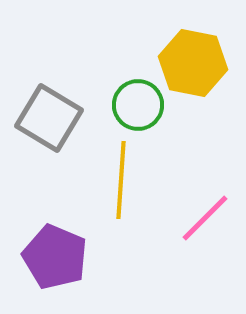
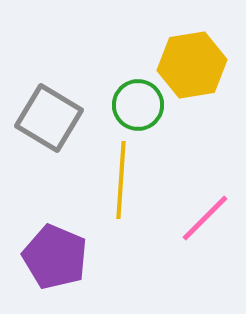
yellow hexagon: moved 1 px left, 2 px down; rotated 20 degrees counterclockwise
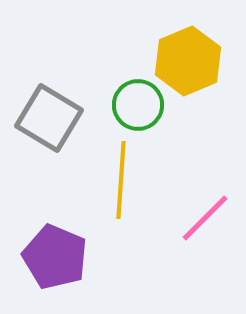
yellow hexagon: moved 4 px left, 4 px up; rotated 14 degrees counterclockwise
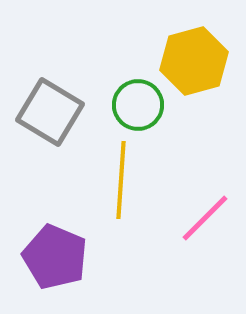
yellow hexagon: moved 6 px right; rotated 8 degrees clockwise
gray square: moved 1 px right, 6 px up
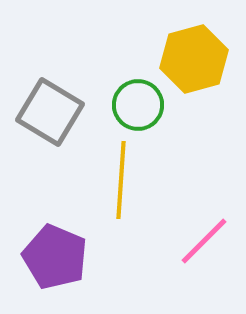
yellow hexagon: moved 2 px up
pink line: moved 1 px left, 23 px down
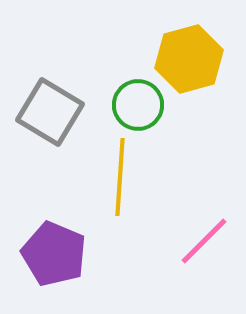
yellow hexagon: moved 5 px left
yellow line: moved 1 px left, 3 px up
purple pentagon: moved 1 px left, 3 px up
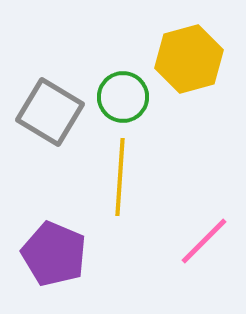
green circle: moved 15 px left, 8 px up
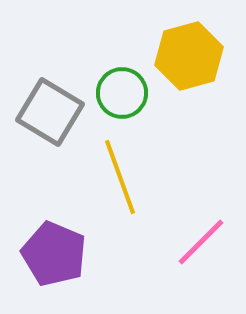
yellow hexagon: moved 3 px up
green circle: moved 1 px left, 4 px up
yellow line: rotated 24 degrees counterclockwise
pink line: moved 3 px left, 1 px down
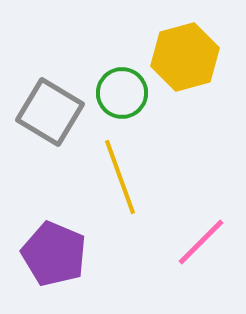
yellow hexagon: moved 4 px left, 1 px down
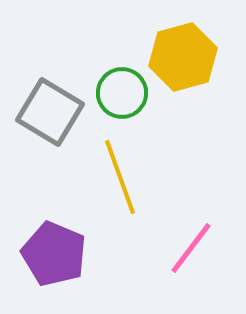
yellow hexagon: moved 2 px left
pink line: moved 10 px left, 6 px down; rotated 8 degrees counterclockwise
